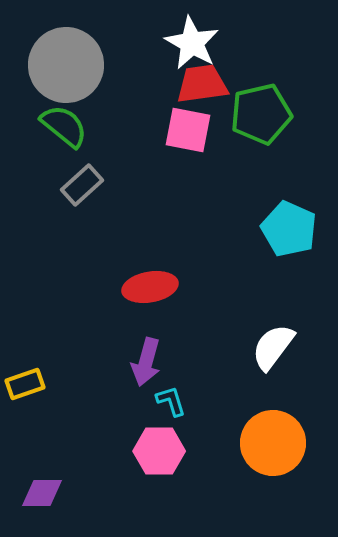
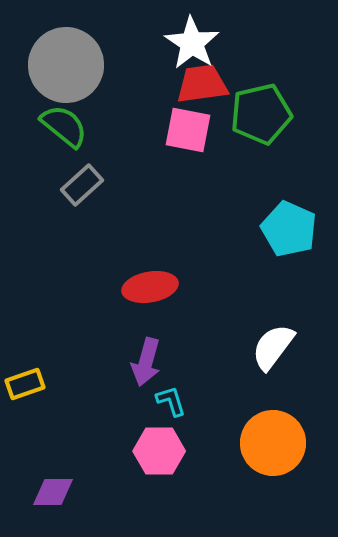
white star: rotated 4 degrees clockwise
purple diamond: moved 11 px right, 1 px up
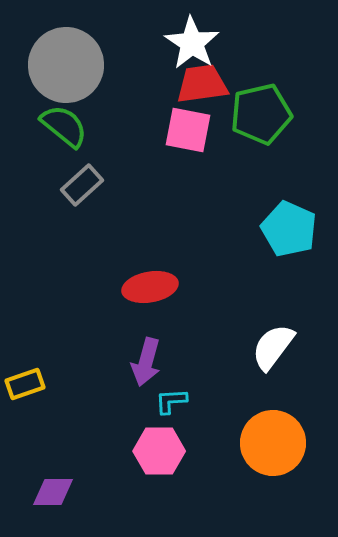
cyan L-shape: rotated 76 degrees counterclockwise
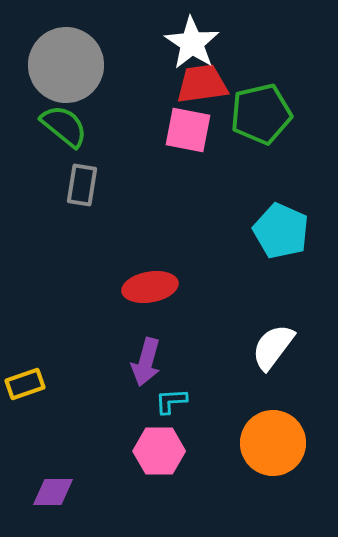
gray rectangle: rotated 39 degrees counterclockwise
cyan pentagon: moved 8 px left, 2 px down
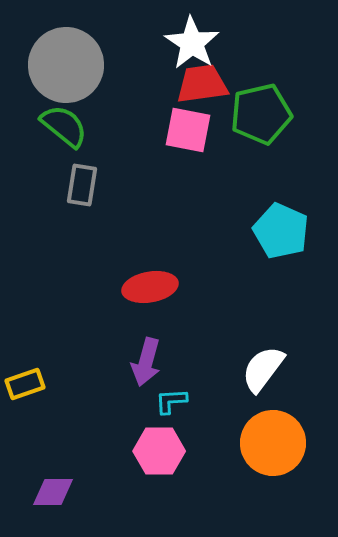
white semicircle: moved 10 px left, 22 px down
